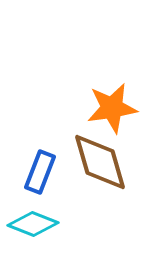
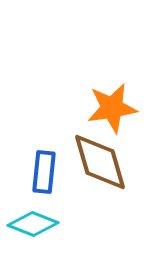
blue rectangle: moved 4 px right; rotated 15 degrees counterclockwise
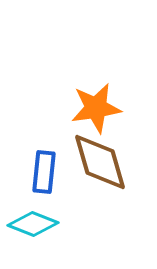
orange star: moved 16 px left
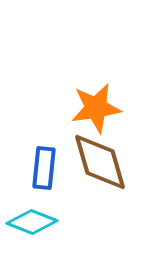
blue rectangle: moved 4 px up
cyan diamond: moved 1 px left, 2 px up
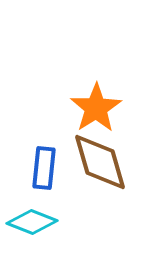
orange star: rotated 24 degrees counterclockwise
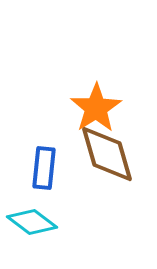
brown diamond: moved 7 px right, 8 px up
cyan diamond: rotated 15 degrees clockwise
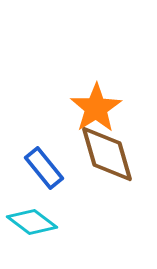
blue rectangle: rotated 45 degrees counterclockwise
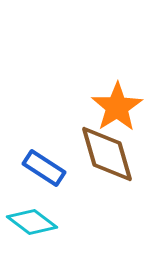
orange star: moved 21 px right, 1 px up
blue rectangle: rotated 18 degrees counterclockwise
